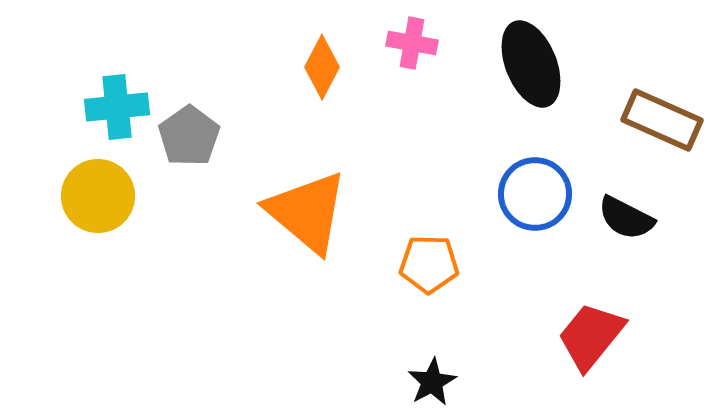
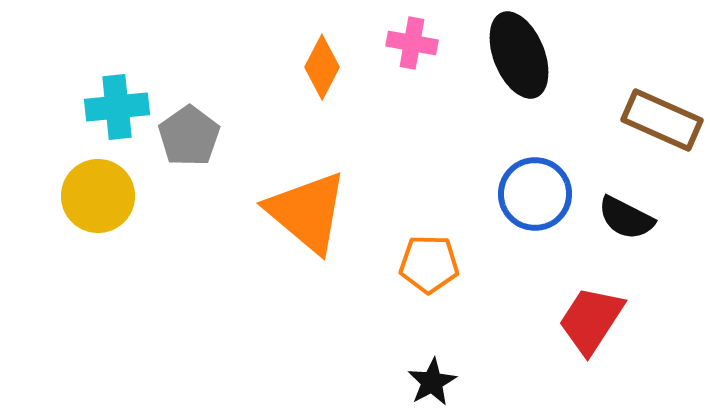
black ellipse: moved 12 px left, 9 px up
red trapezoid: moved 16 px up; rotated 6 degrees counterclockwise
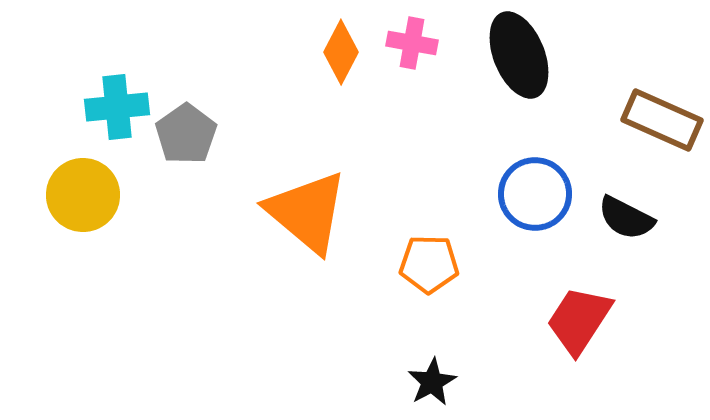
orange diamond: moved 19 px right, 15 px up
gray pentagon: moved 3 px left, 2 px up
yellow circle: moved 15 px left, 1 px up
red trapezoid: moved 12 px left
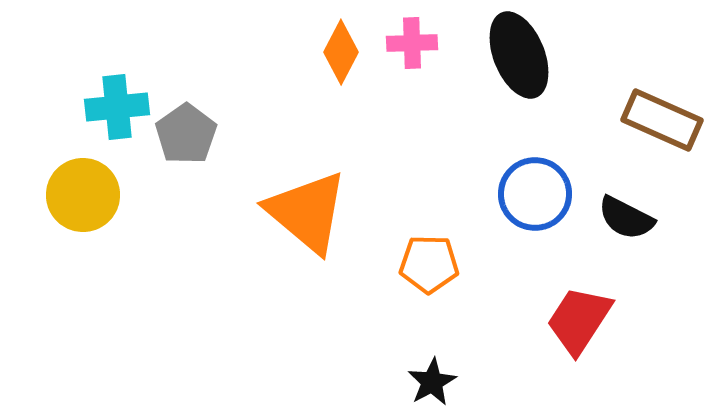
pink cross: rotated 12 degrees counterclockwise
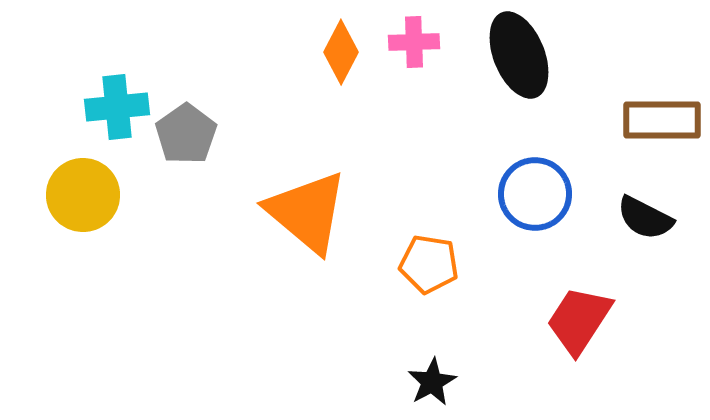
pink cross: moved 2 px right, 1 px up
brown rectangle: rotated 24 degrees counterclockwise
black semicircle: moved 19 px right
orange pentagon: rotated 8 degrees clockwise
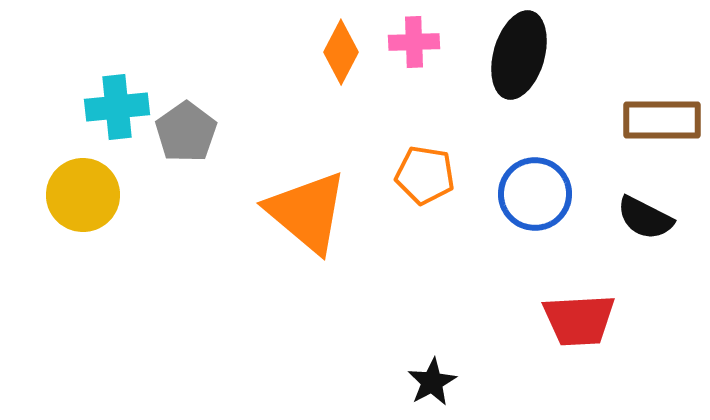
black ellipse: rotated 38 degrees clockwise
gray pentagon: moved 2 px up
orange pentagon: moved 4 px left, 89 px up
red trapezoid: rotated 126 degrees counterclockwise
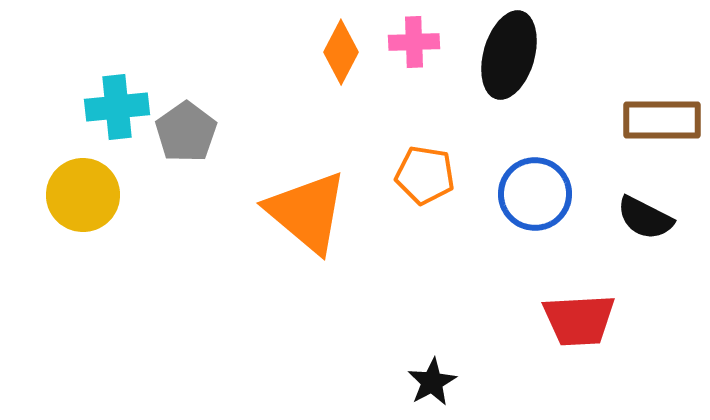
black ellipse: moved 10 px left
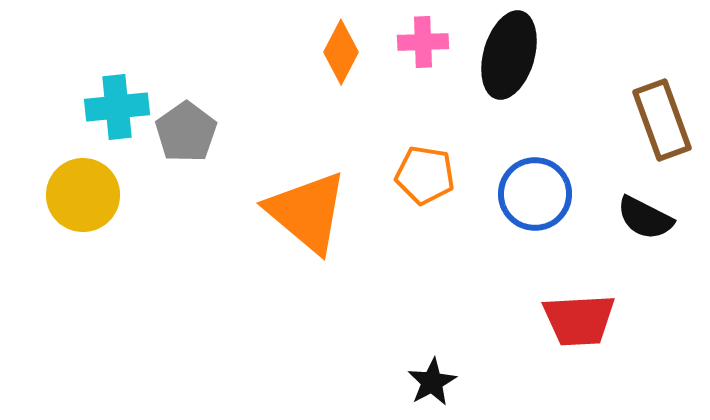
pink cross: moved 9 px right
brown rectangle: rotated 70 degrees clockwise
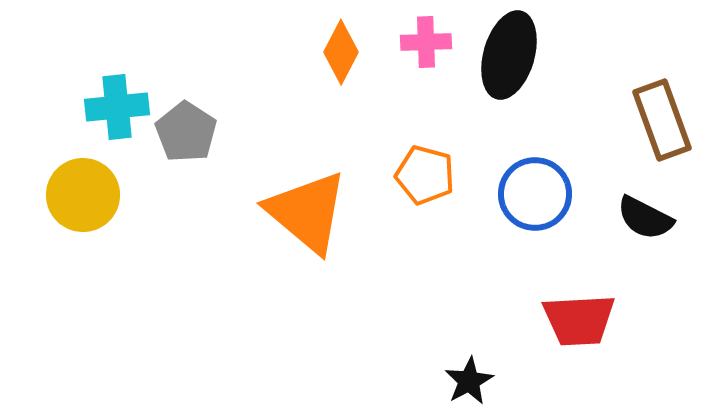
pink cross: moved 3 px right
gray pentagon: rotated 4 degrees counterclockwise
orange pentagon: rotated 6 degrees clockwise
black star: moved 37 px right, 1 px up
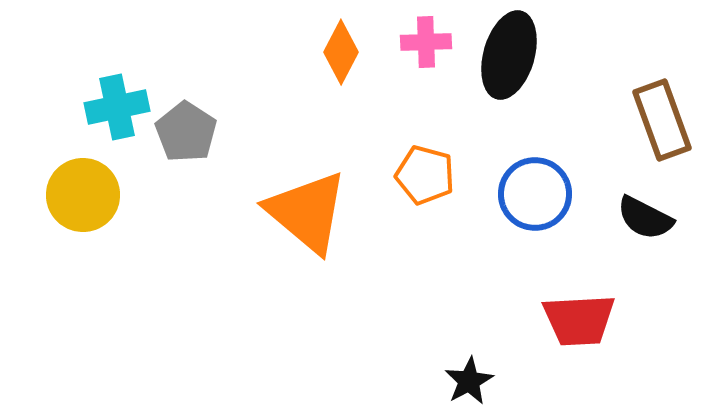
cyan cross: rotated 6 degrees counterclockwise
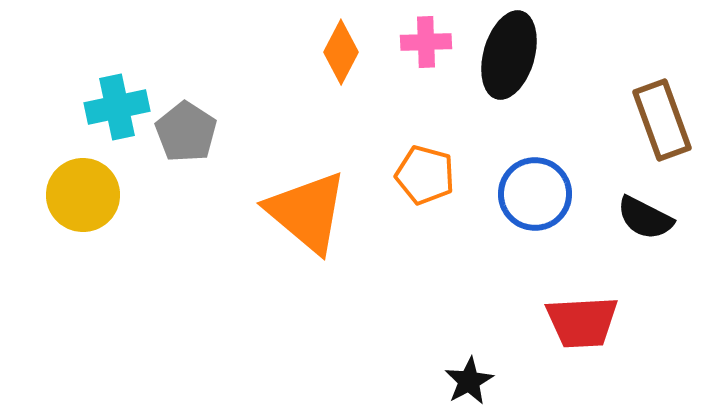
red trapezoid: moved 3 px right, 2 px down
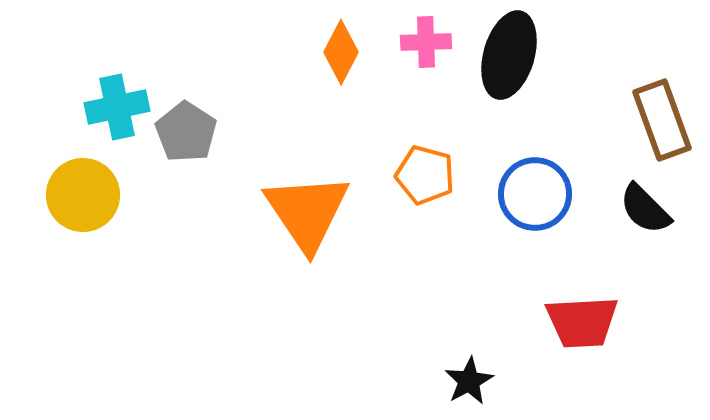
orange triangle: rotated 16 degrees clockwise
black semicircle: moved 9 px up; rotated 18 degrees clockwise
